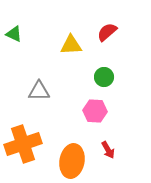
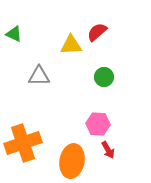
red semicircle: moved 10 px left
gray triangle: moved 15 px up
pink hexagon: moved 3 px right, 13 px down
orange cross: moved 1 px up
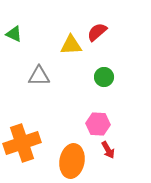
orange cross: moved 1 px left
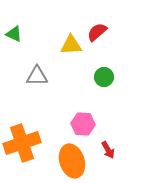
gray triangle: moved 2 px left
pink hexagon: moved 15 px left
orange ellipse: rotated 28 degrees counterclockwise
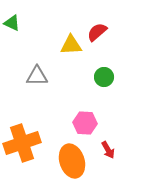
green triangle: moved 2 px left, 11 px up
pink hexagon: moved 2 px right, 1 px up
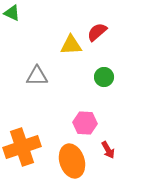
green triangle: moved 10 px up
orange cross: moved 4 px down
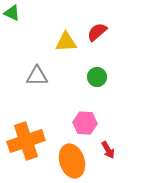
yellow triangle: moved 5 px left, 3 px up
green circle: moved 7 px left
orange cross: moved 4 px right, 6 px up
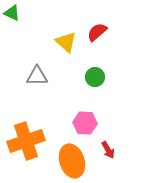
yellow triangle: rotated 45 degrees clockwise
green circle: moved 2 px left
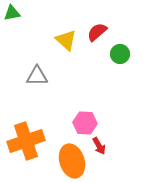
green triangle: rotated 36 degrees counterclockwise
yellow triangle: moved 2 px up
green circle: moved 25 px right, 23 px up
red arrow: moved 9 px left, 4 px up
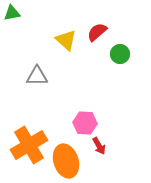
orange cross: moved 3 px right, 4 px down; rotated 12 degrees counterclockwise
orange ellipse: moved 6 px left
